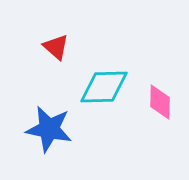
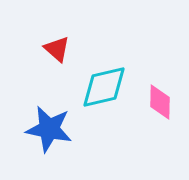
red triangle: moved 1 px right, 2 px down
cyan diamond: rotated 12 degrees counterclockwise
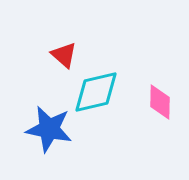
red triangle: moved 7 px right, 6 px down
cyan diamond: moved 8 px left, 5 px down
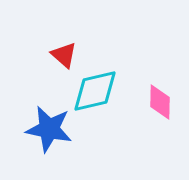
cyan diamond: moved 1 px left, 1 px up
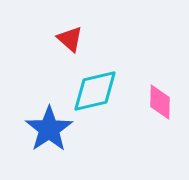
red triangle: moved 6 px right, 16 px up
blue star: rotated 27 degrees clockwise
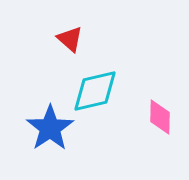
pink diamond: moved 15 px down
blue star: moved 1 px right, 1 px up
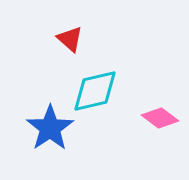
pink diamond: moved 1 px down; rotated 54 degrees counterclockwise
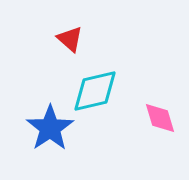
pink diamond: rotated 36 degrees clockwise
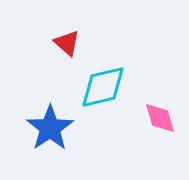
red triangle: moved 3 px left, 4 px down
cyan diamond: moved 8 px right, 4 px up
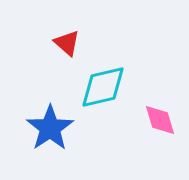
pink diamond: moved 2 px down
